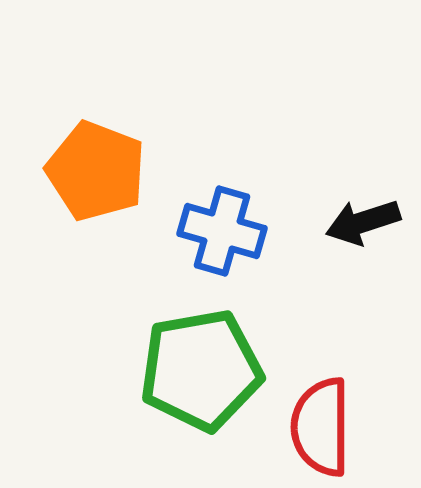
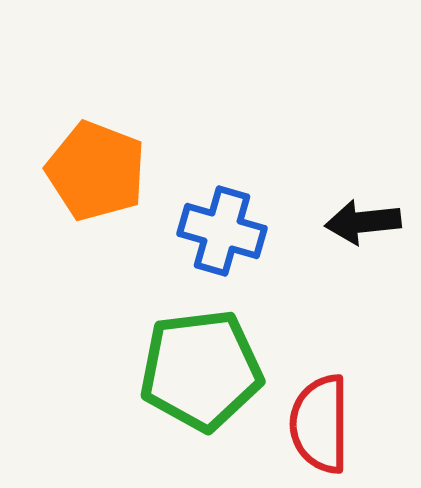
black arrow: rotated 12 degrees clockwise
green pentagon: rotated 3 degrees clockwise
red semicircle: moved 1 px left, 3 px up
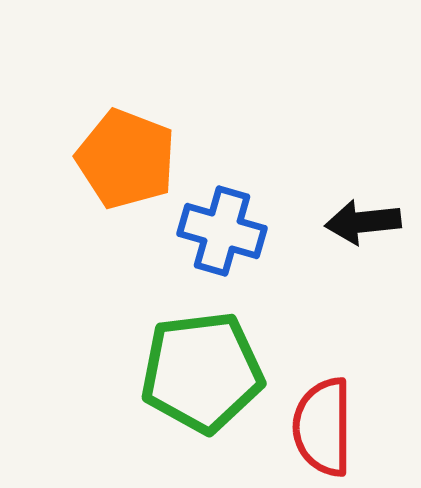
orange pentagon: moved 30 px right, 12 px up
green pentagon: moved 1 px right, 2 px down
red semicircle: moved 3 px right, 3 px down
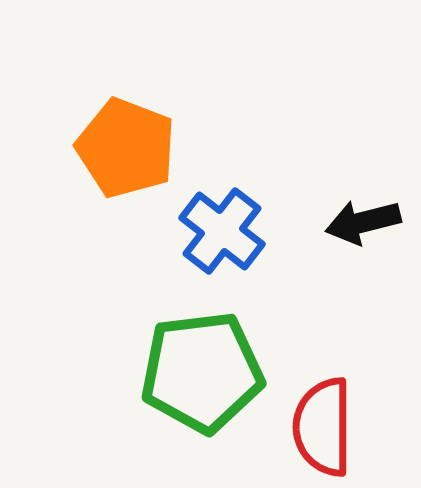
orange pentagon: moved 11 px up
black arrow: rotated 8 degrees counterclockwise
blue cross: rotated 22 degrees clockwise
